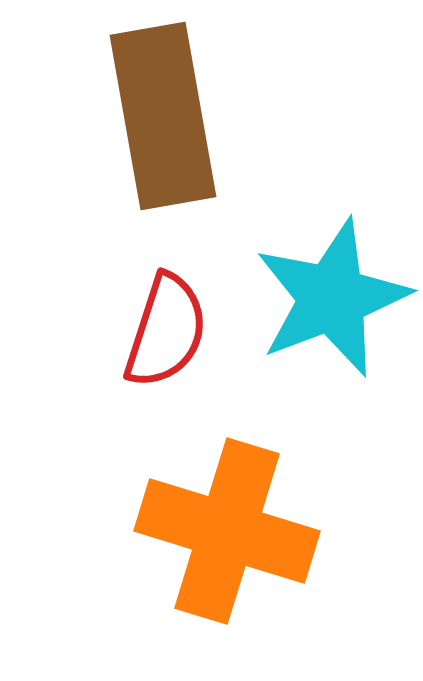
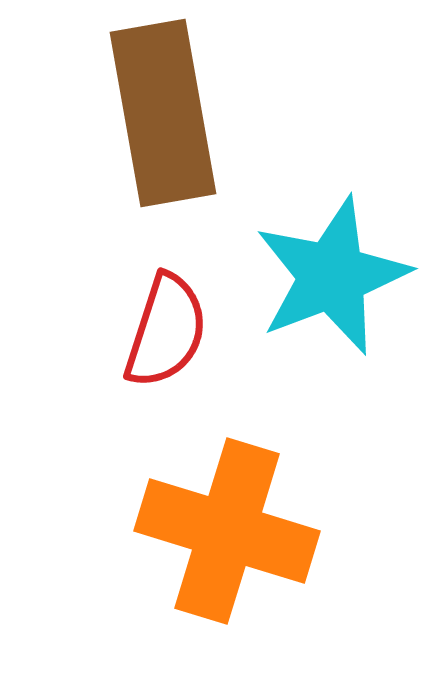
brown rectangle: moved 3 px up
cyan star: moved 22 px up
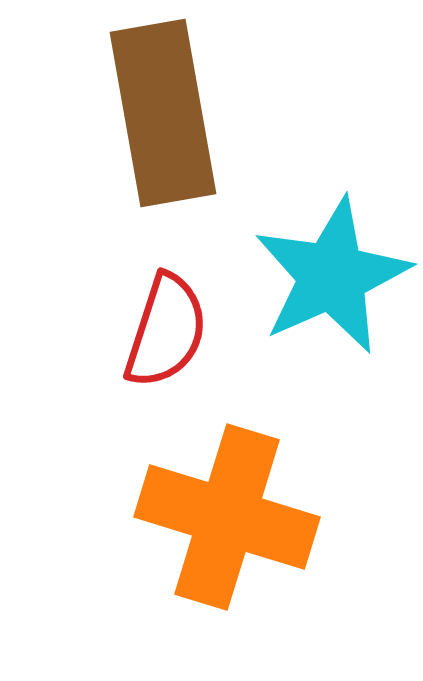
cyan star: rotated 3 degrees counterclockwise
orange cross: moved 14 px up
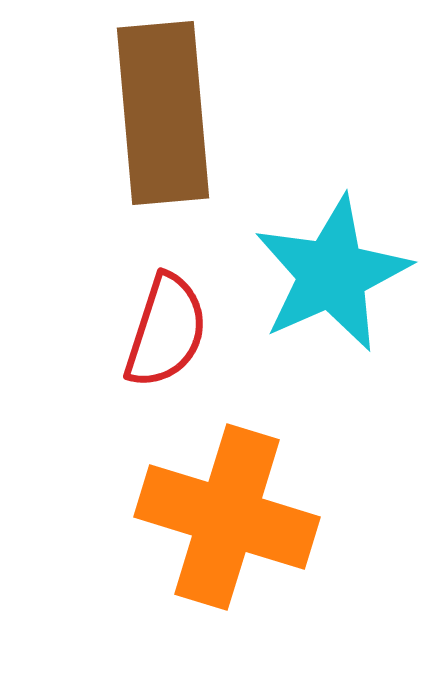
brown rectangle: rotated 5 degrees clockwise
cyan star: moved 2 px up
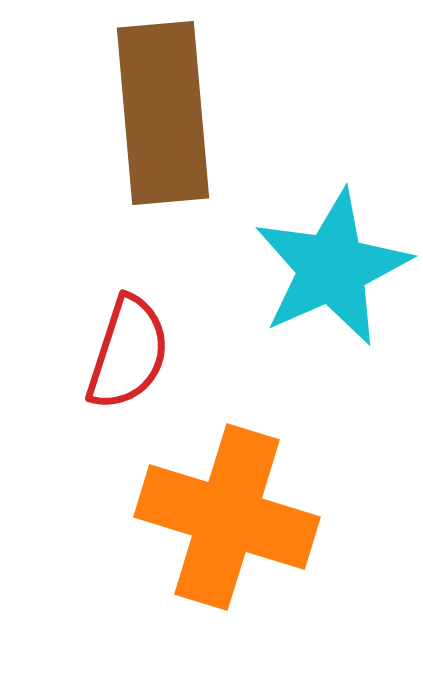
cyan star: moved 6 px up
red semicircle: moved 38 px left, 22 px down
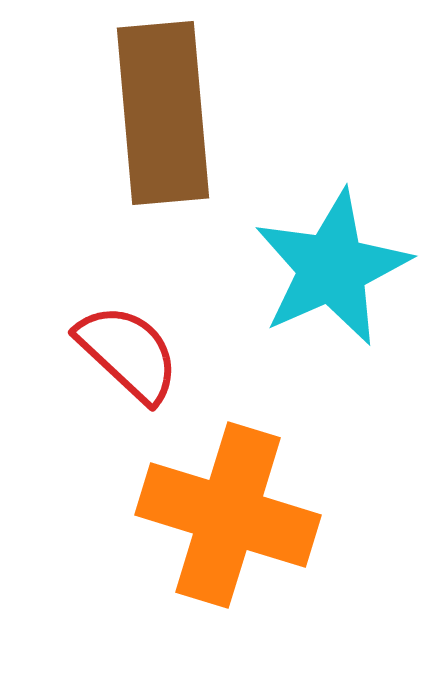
red semicircle: rotated 65 degrees counterclockwise
orange cross: moved 1 px right, 2 px up
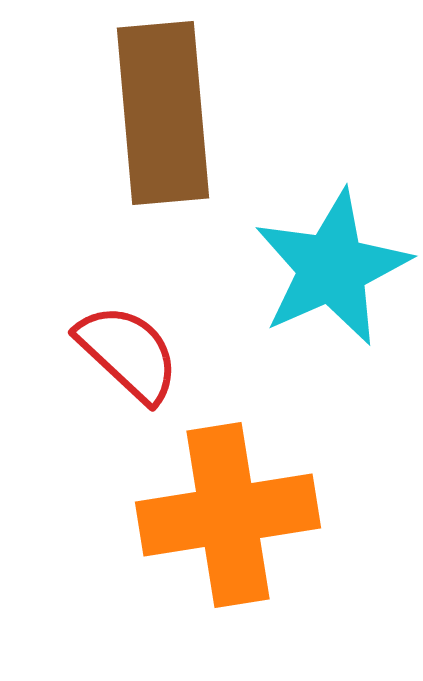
orange cross: rotated 26 degrees counterclockwise
